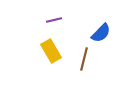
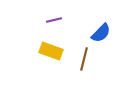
yellow rectangle: rotated 40 degrees counterclockwise
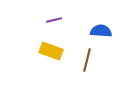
blue semicircle: moved 2 px up; rotated 130 degrees counterclockwise
brown line: moved 3 px right, 1 px down
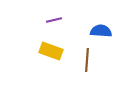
brown line: rotated 10 degrees counterclockwise
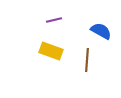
blue semicircle: rotated 25 degrees clockwise
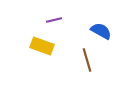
yellow rectangle: moved 9 px left, 5 px up
brown line: rotated 20 degrees counterclockwise
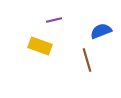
blue semicircle: rotated 50 degrees counterclockwise
yellow rectangle: moved 2 px left
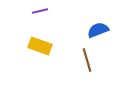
purple line: moved 14 px left, 9 px up
blue semicircle: moved 3 px left, 1 px up
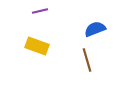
blue semicircle: moved 3 px left, 1 px up
yellow rectangle: moved 3 px left
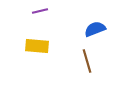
yellow rectangle: rotated 15 degrees counterclockwise
brown line: moved 1 px down
